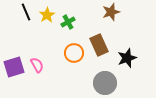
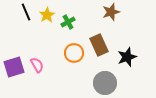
black star: moved 1 px up
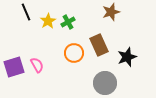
yellow star: moved 1 px right, 6 px down
